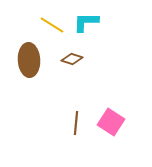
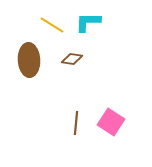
cyan L-shape: moved 2 px right
brown diamond: rotated 10 degrees counterclockwise
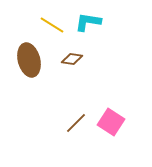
cyan L-shape: rotated 8 degrees clockwise
brown ellipse: rotated 12 degrees counterclockwise
brown line: rotated 40 degrees clockwise
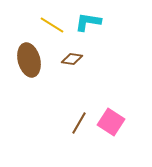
brown line: moved 3 px right; rotated 15 degrees counterclockwise
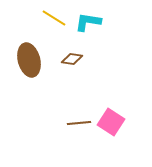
yellow line: moved 2 px right, 7 px up
brown line: rotated 55 degrees clockwise
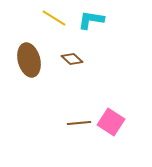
cyan L-shape: moved 3 px right, 2 px up
brown diamond: rotated 35 degrees clockwise
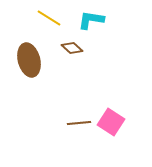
yellow line: moved 5 px left
brown diamond: moved 11 px up
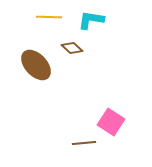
yellow line: moved 1 px up; rotated 30 degrees counterclockwise
brown ellipse: moved 7 px right, 5 px down; rotated 28 degrees counterclockwise
brown line: moved 5 px right, 20 px down
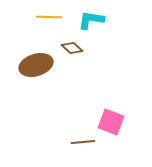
brown ellipse: rotated 64 degrees counterclockwise
pink square: rotated 12 degrees counterclockwise
brown line: moved 1 px left, 1 px up
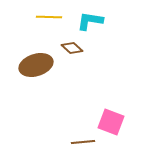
cyan L-shape: moved 1 px left, 1 px down
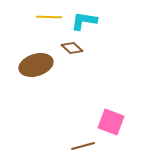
cyan L-shape: moved 6 px left
brown line: moved 4 px down; rotated 10 degrees counterclockwise
